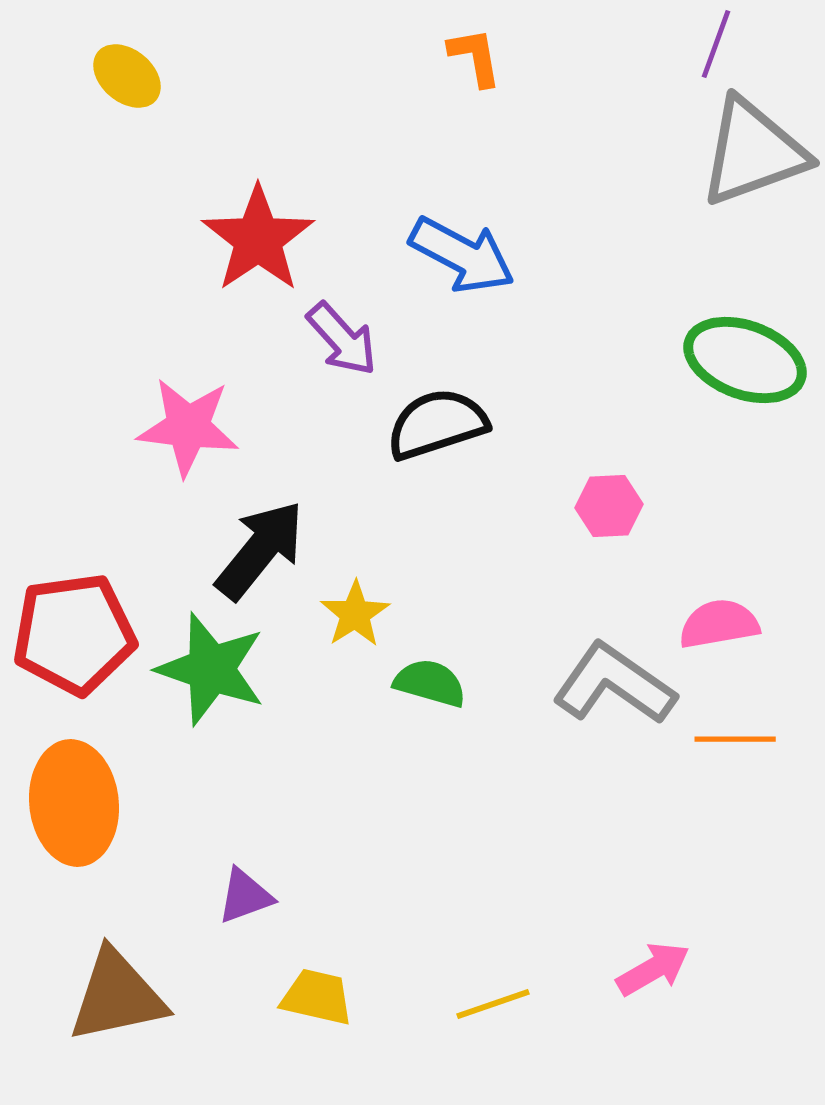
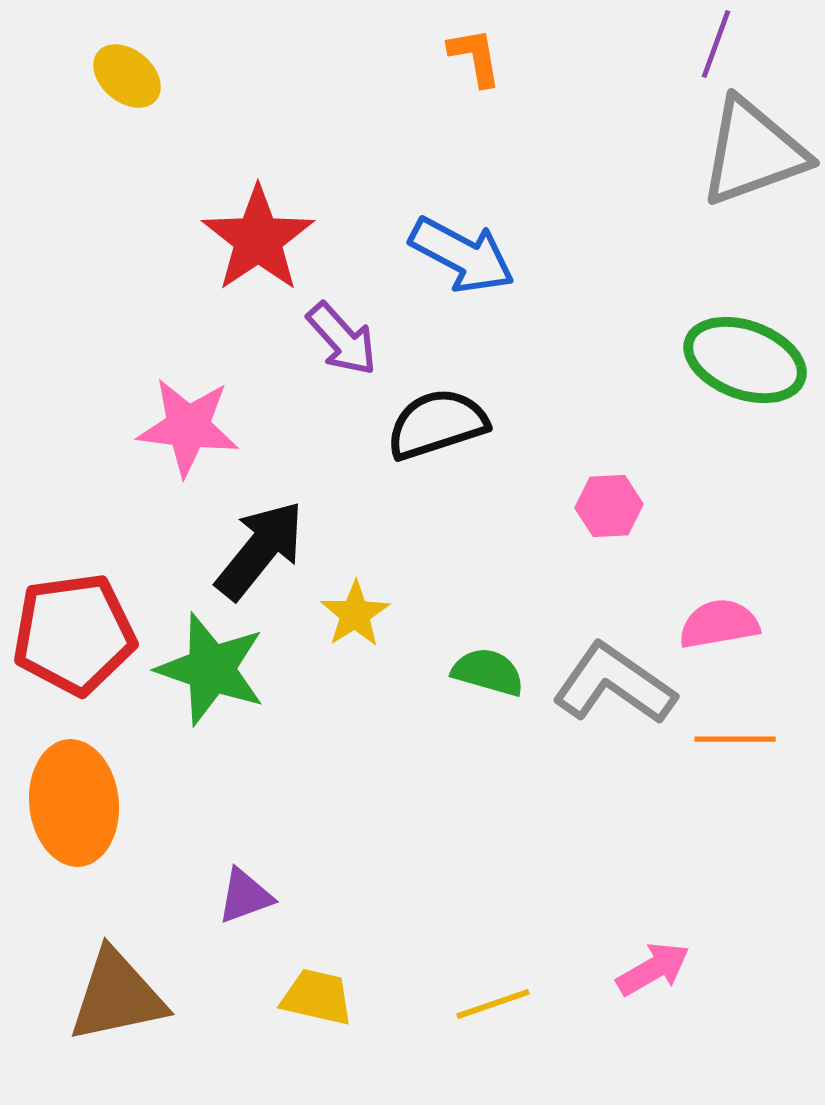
green semicircle: moved 58 px right, 11 px up
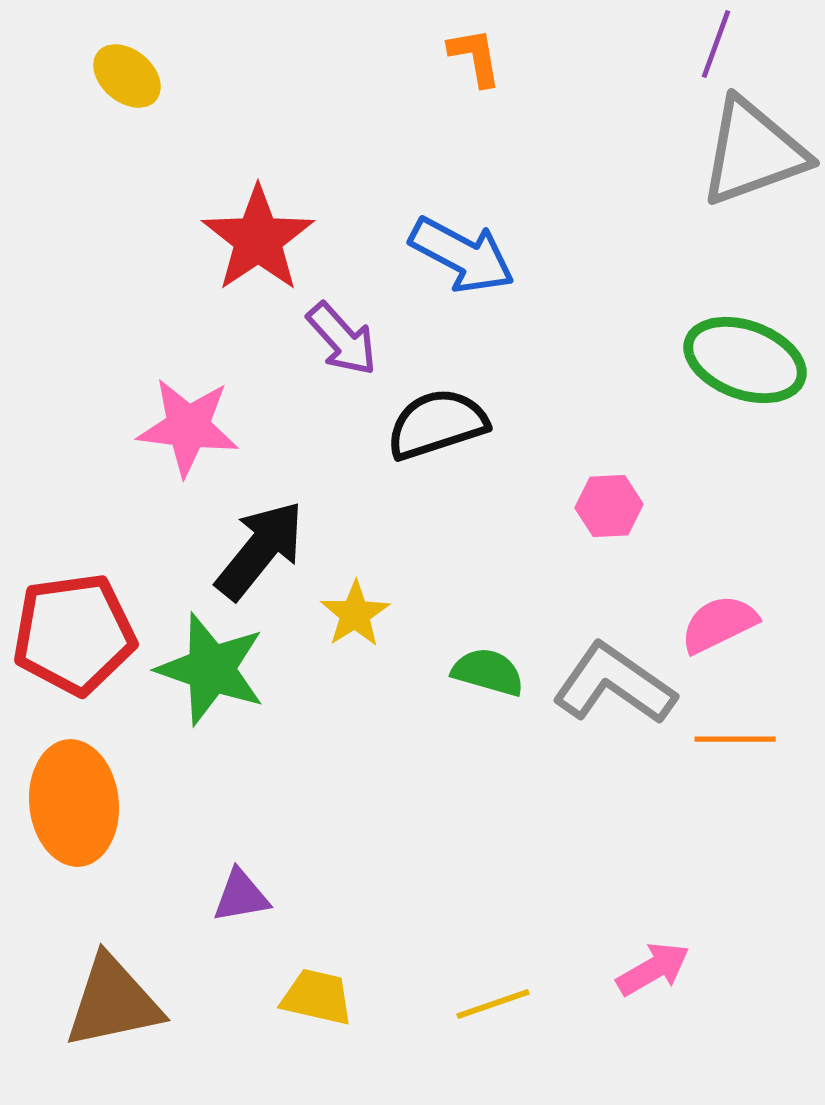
pink semicircle: rotated 16 degrees counterclockwise
purple triangle: moved 4 px left; rotated 10 degrees clockwise
brown triangle: moved 4 px left, 6 px down
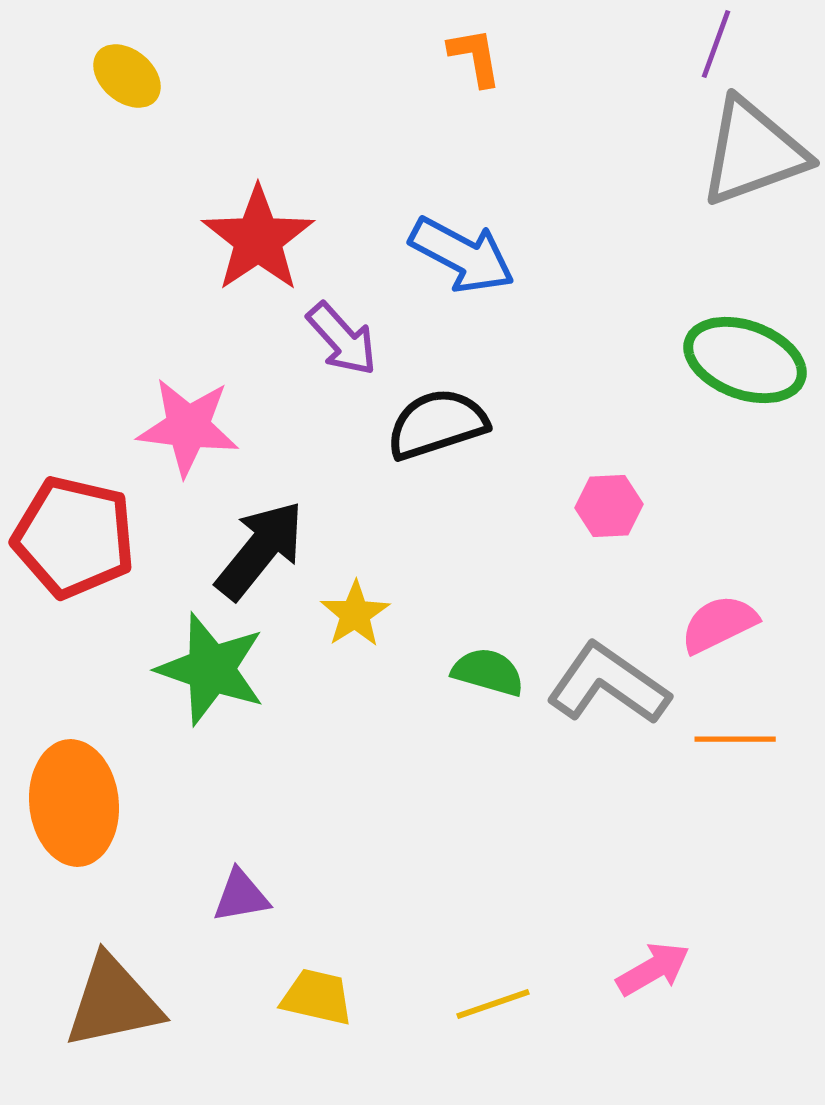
red pentagon: moved 97 px up; rotated 21 degrees clockwise
gray L-shape: moved 6 px left
